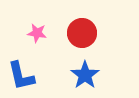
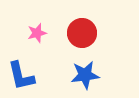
pink star: rotated 24 degrees counterclockwise
blue star: rotated 28 degrees clockwise
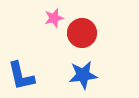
pink star: moved 17 px right, 15 px up
blue star: moved 2 px left
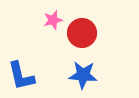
pink star: moved 1 px left, 2 px down
blue star: rotated 12 degrees clockwise
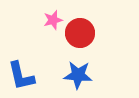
red circle: moved 2 px left
blue star: moved 5 px left
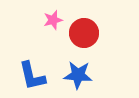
red circle: moved 4 px right
blue L-shape: moved 11 px right
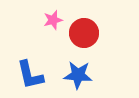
blue L-shape: moved 2 px left, 1 px up
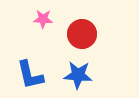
pink star: moved 10 px left, 1 px up; rotated 18 degrees clockwise
red circle: moved 2 px left, 1 px down
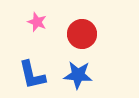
pink star: moved 6 px left, 3 px down; rotated 18 degrees clockwise
blue L-shape: moved 2 px right
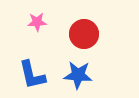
pink star: rotated 24 degrees counterclockwise
red circle: moved 2 px right
